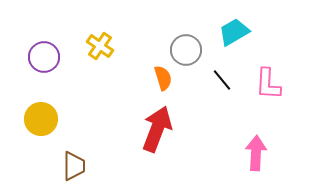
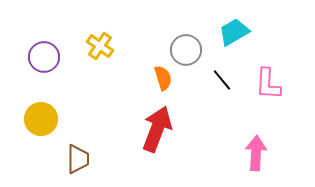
brown trapezoid: moved 4 px right, 7 px up
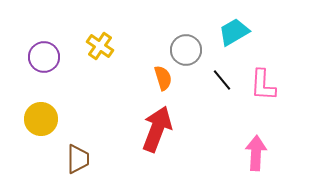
pink L-shape: moved 5 px left, 1 px down
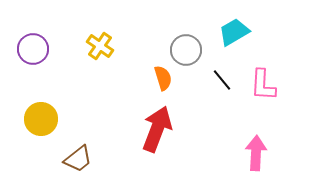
purple circle: moved 11 px left, 8 px up
brown trapezoid: rotated 52 degrees clockwise
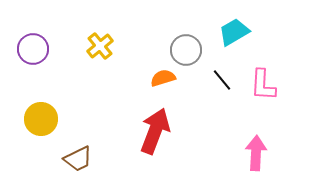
yellow cross: rotated 16 degrees clockwise
orange semicircle: rotated 90 degrees counterclockwise
red arrow: moved 2 px left, 2 px down
brown trapezoid: rotated 12 degrees clockwise
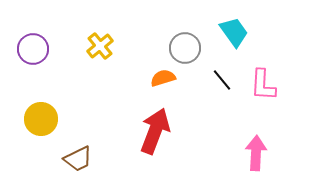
cyan trapezoid: rotated 84 degrees clockwise
gray circle: moved 1 px left, 2 px up
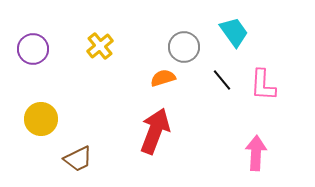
gray circle: moved 1 px left, 1 px up
